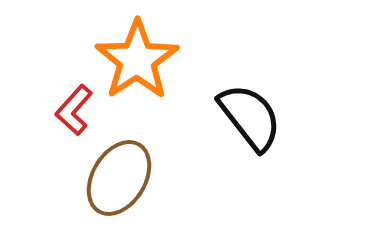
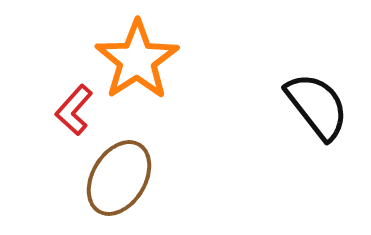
black semicircle: moved 67 px right, 11 px up
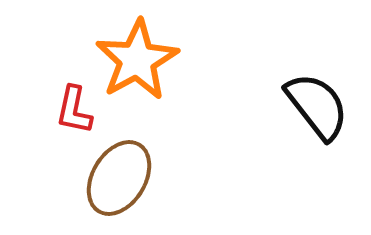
orange star: rotated 4 degrees clockwise
red L-shape: rotated 30 degrees counterclockwise
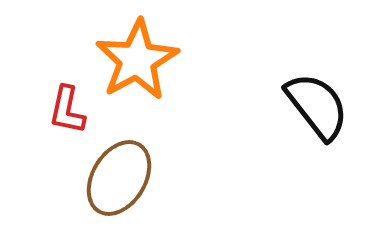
red L-shape: moved 7 px left
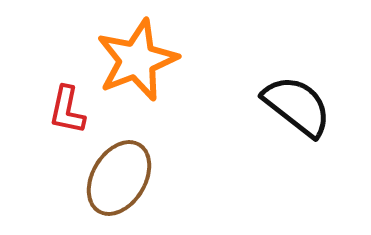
orange star: rotated 8 degrees clockwise
black semicircle: moved 20 px left; rotated 14 degrees counterclockwise
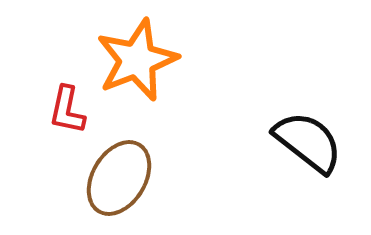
black semicircle: moved 11 px right, 36 px down
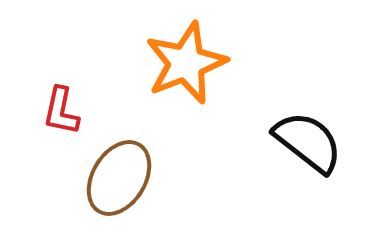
orange star: moved 49 px right, 3 px down
red L-shape: moved 6 px left, 1 px down
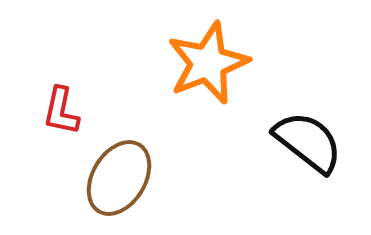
orange star: moved 22 px right
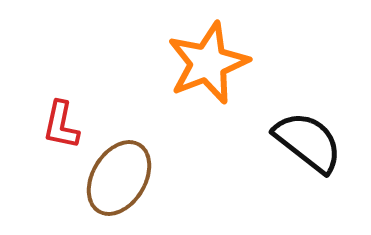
red L-shape: moved 14 px down
